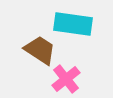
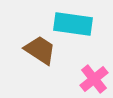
pink cross: moved 28 px right
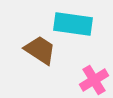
pink cross: moved 1 px down; rotated 8 degrees clockwise
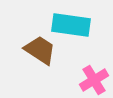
cyan rectangle: moved 2 px left, 1 px down
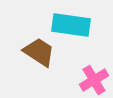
brown trapezoid: moved 1 px left, 2 px down
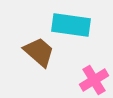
brown trapezoid: rotated 8 degrees clockwise
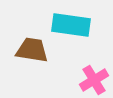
brown trapezoid: moved 7 px left, 2 px up; rotated 32 degrees counterclockwise
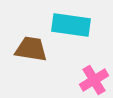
brown trapezoid: moved 1 px left, 1 px up
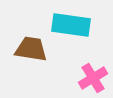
pink cross: moved 1 px left, 2 px up
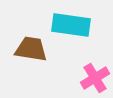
pink cross: moved 2 px right
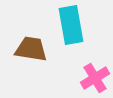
cyan rectangle: rotated 72 degrees clockwise
